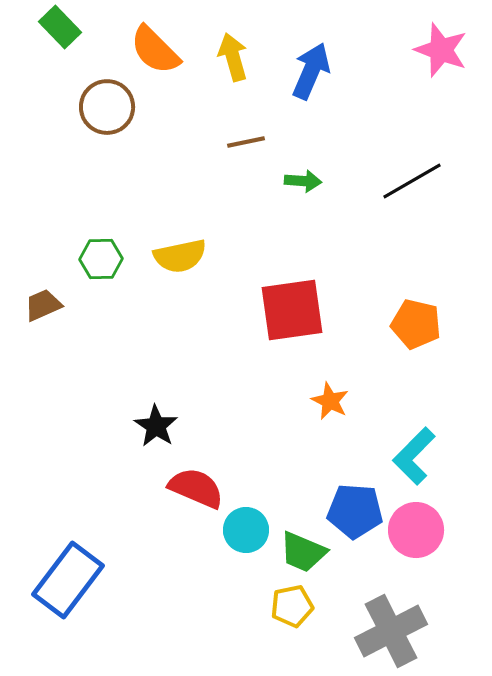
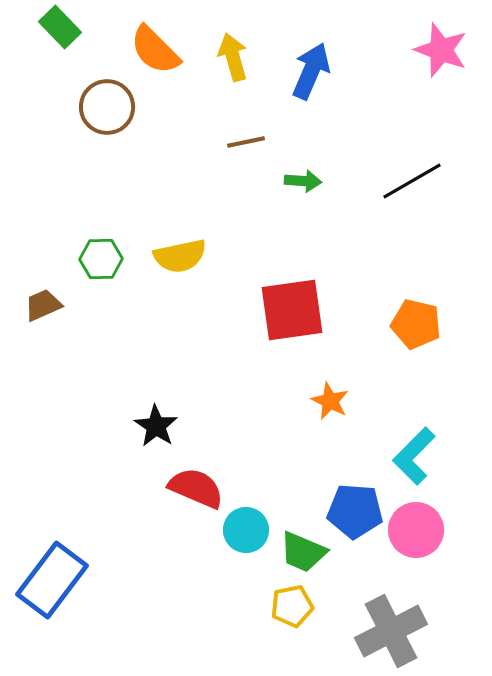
blue rectangle: moved 16 px left
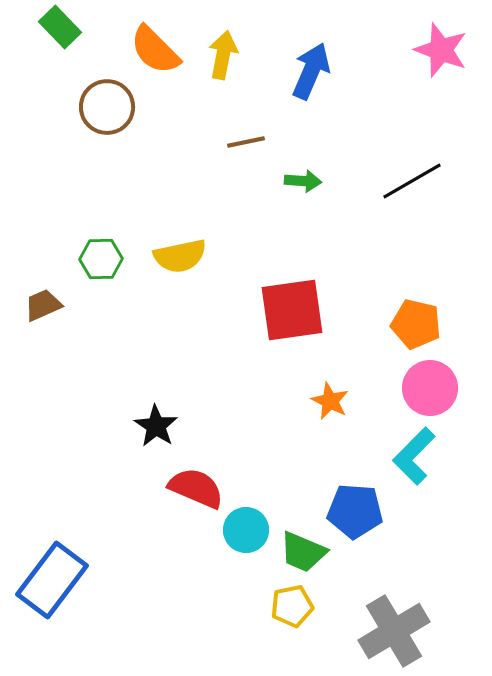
yellow arrow: moved 10 px left, 2 px up; rotated 27 degrees clockwise
pink circle: moved 14 px right, 142 px up
gray cross: moved 3 px right; rotated 4 degrees counterclockwise
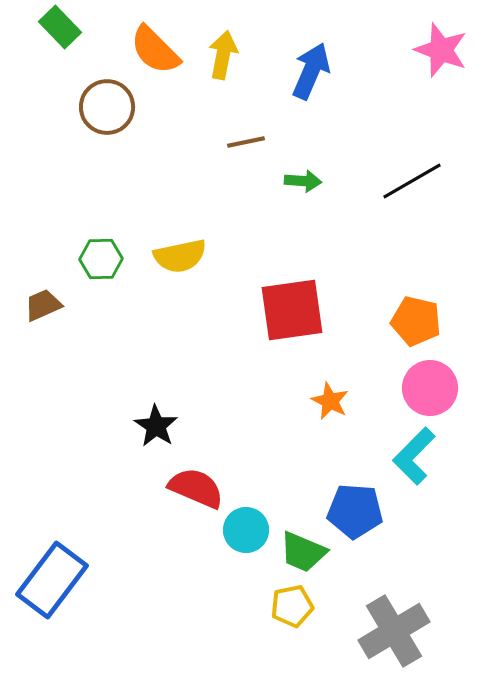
orange pentagon: moved 3 px up
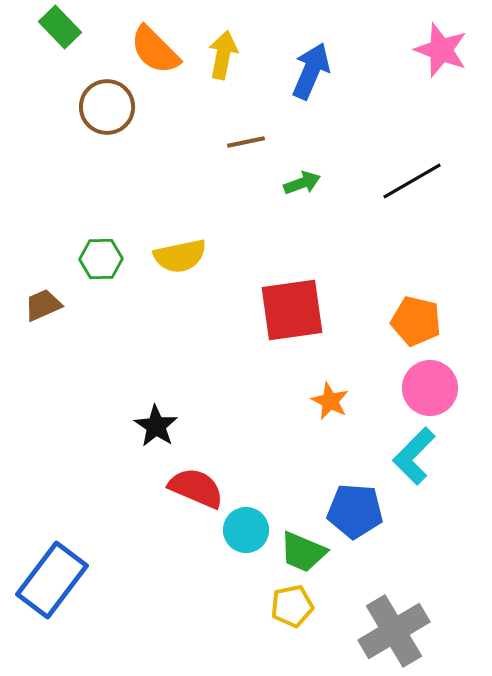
green arrow: moved 1 px left, 2 px down; rotated 24 degrees counterclockwise
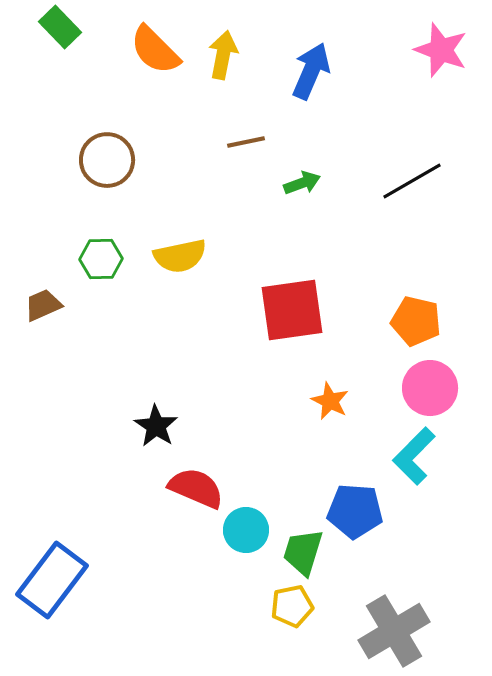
brown circle: moved 53 px down
green trapezoid: rotated 84 degrees clockwise
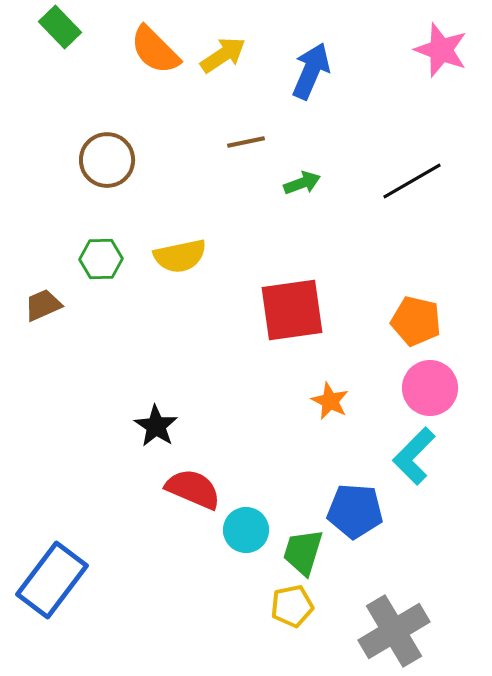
yellow arrow: rotated 45 degrees clockwise
red semicircle: moved 3 px left, 1 px down
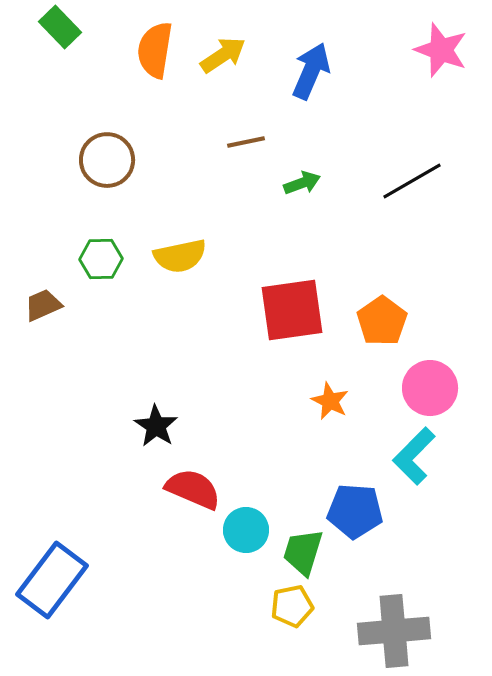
orange semicircle: rotated 54 degrees clockwise
orange pentagon: moved 34 px left; rotated 24 degrees clockwise
gray cross: rotated 26 degrees clockwise
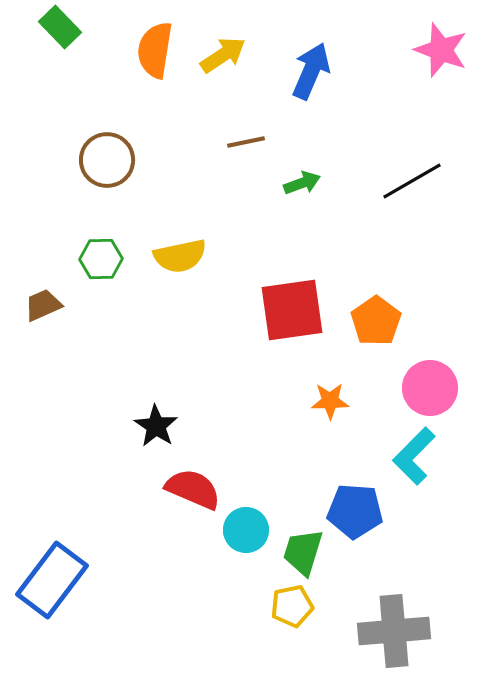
orange pentagon: moved 6 px left
orange star: rotated 27 degrees counterclockwise
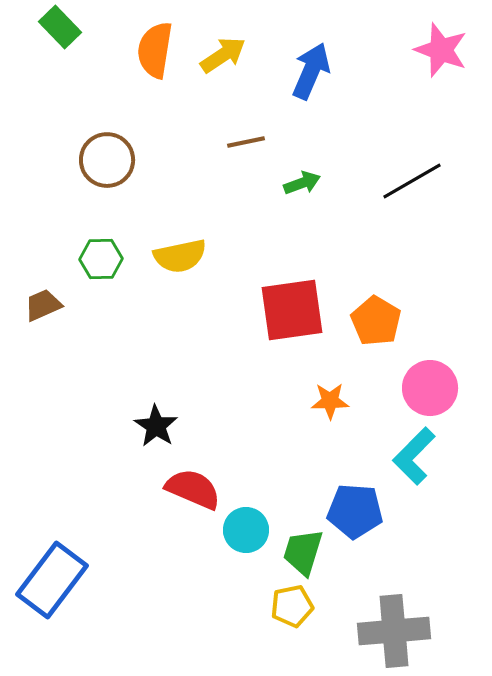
orange pentagon: rotated 6 degrees counterclockwise
